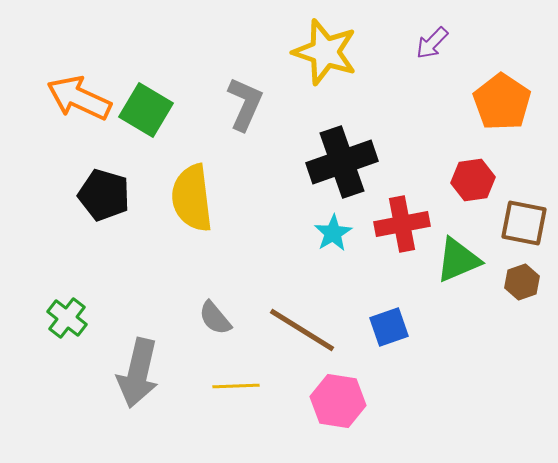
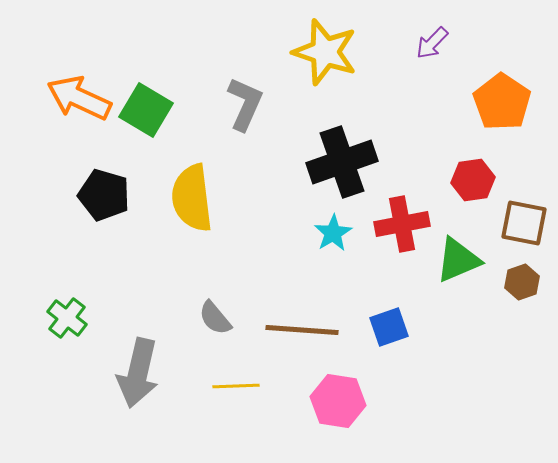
brown line: rotated 28 degrees counterclockwise
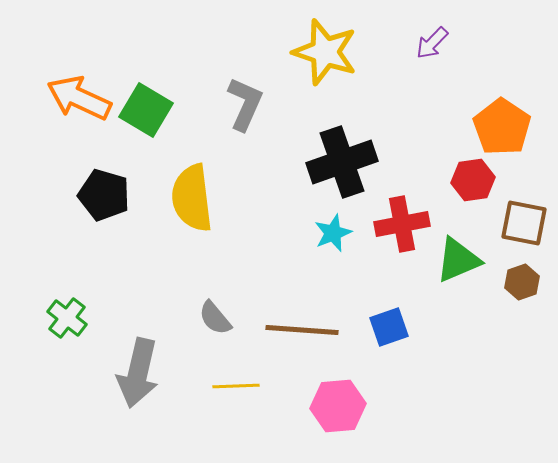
orange pentagon: moved 25 px down
cyan star: rotated 9 degrees clockwise
pink hexagon: moved 5 px down; rotated 14 degrees counterclockwise
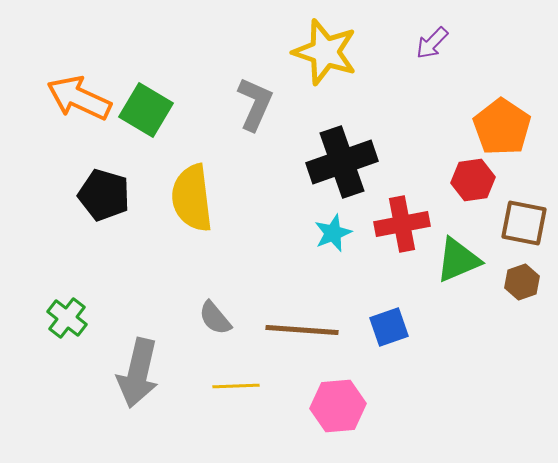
gray L-shape: moved 10 px right
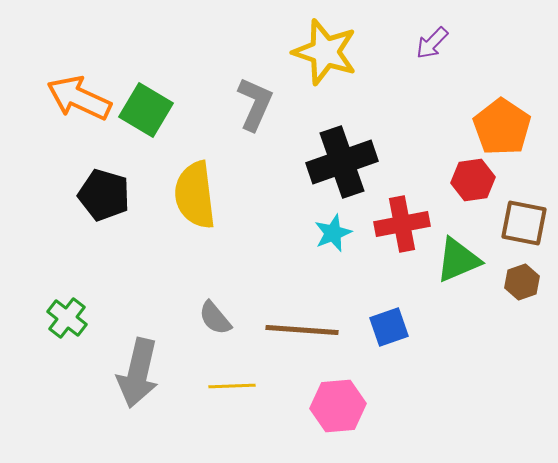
yellow semicircle: moved 3 px right, 3 px up
yellow line: moved 4 px left
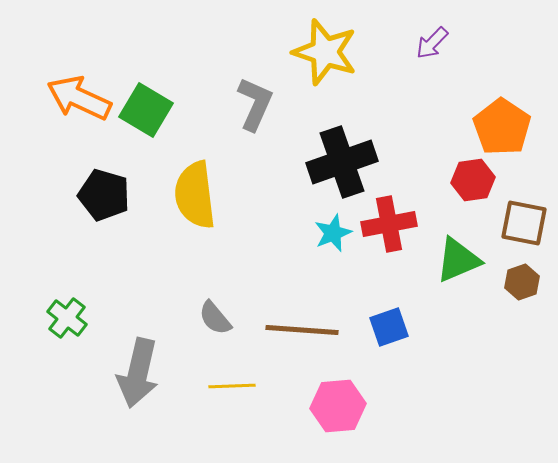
red cross: moved 13 px left
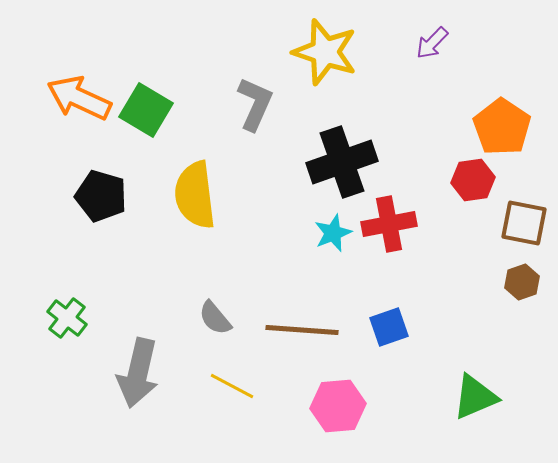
black pentagon: moved 3 px left, 1 px down
green triangle: moved 17 px right, 137 px down
yellow line: rotated 30 degrees clockwise
